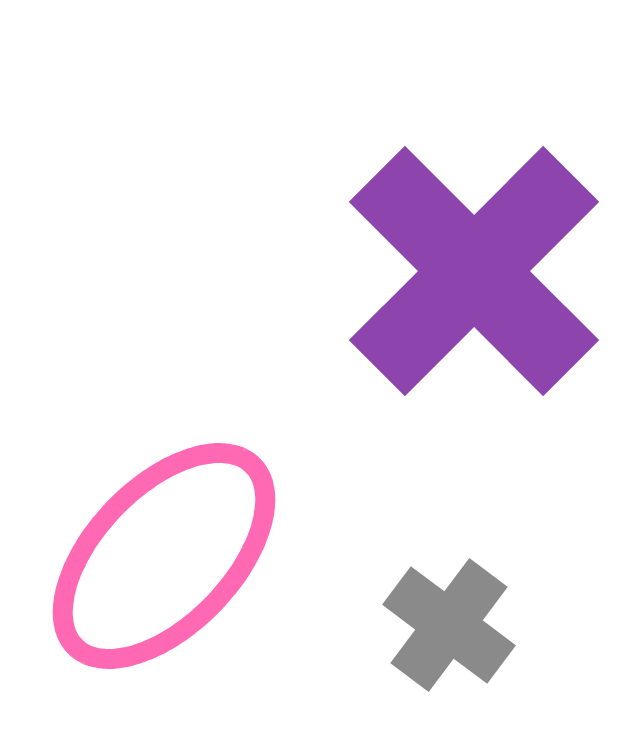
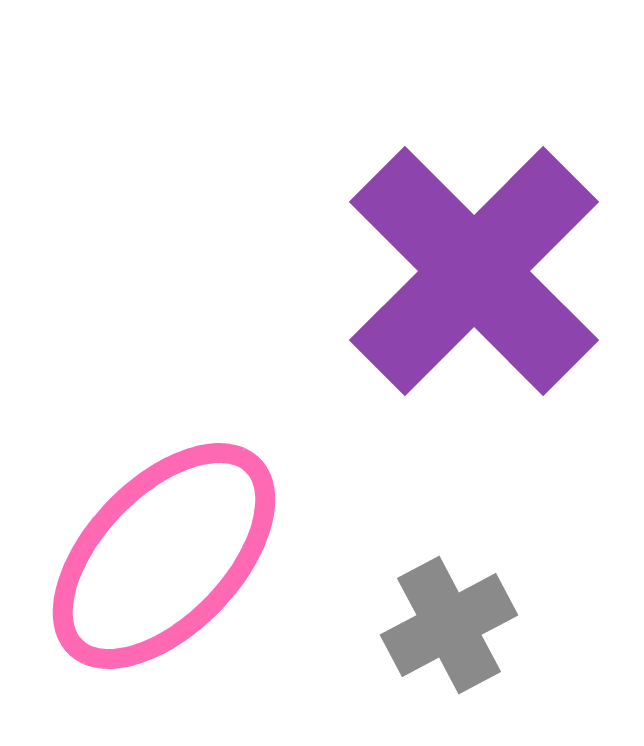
gray cross: rotated 25 degrees clockwise
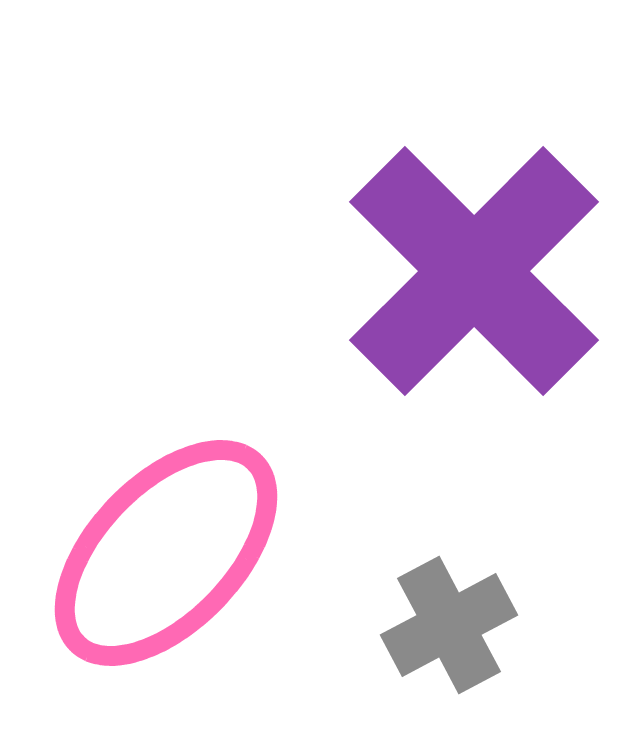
pink ellipse: moved 2 px right, 3 px up
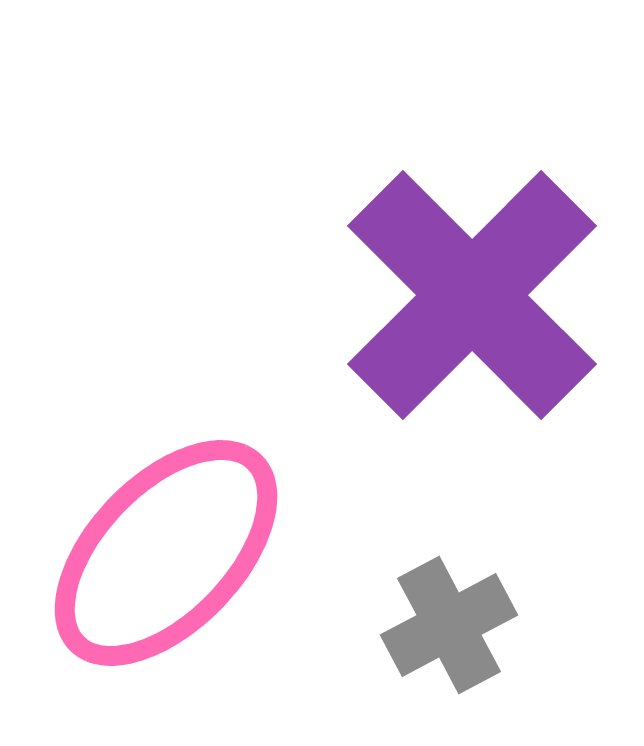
purple cross: moved 2 px left, 24 px down
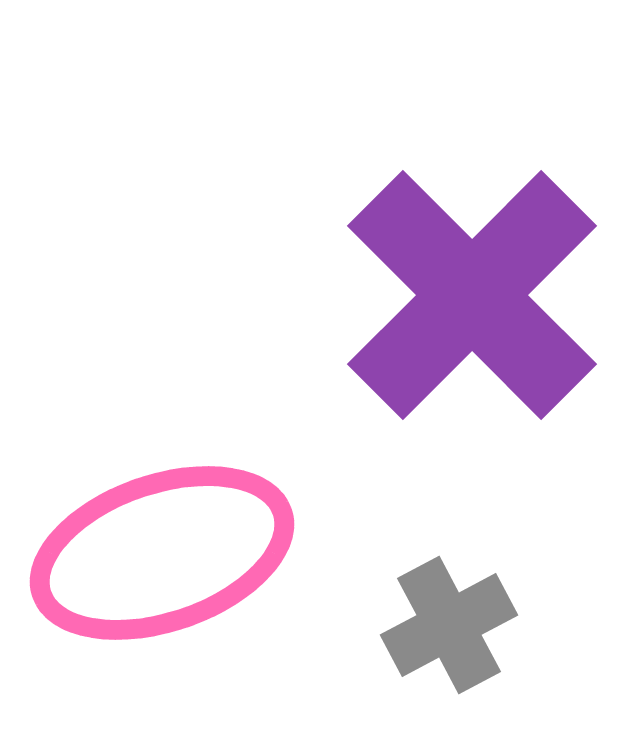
pink ellipse: moved 4 px left; rotated 27 degrees clockwise
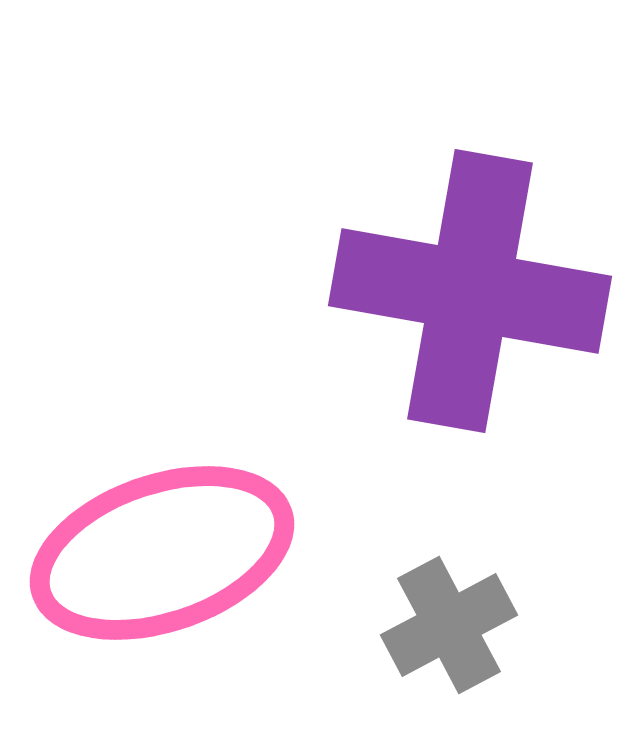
purple cross: moved 2 px left, 4 px up; rotated 35 degrees counterclockwise
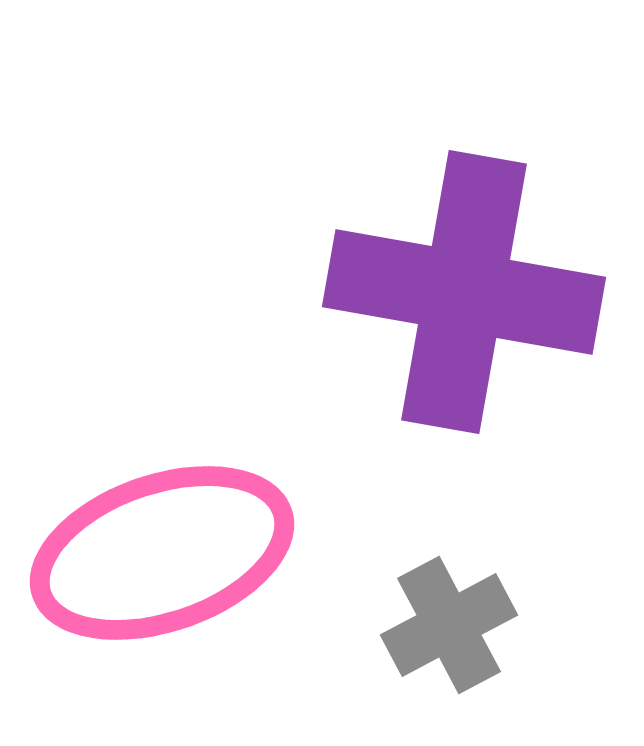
purple cross: moved 6 px left, 1 px down
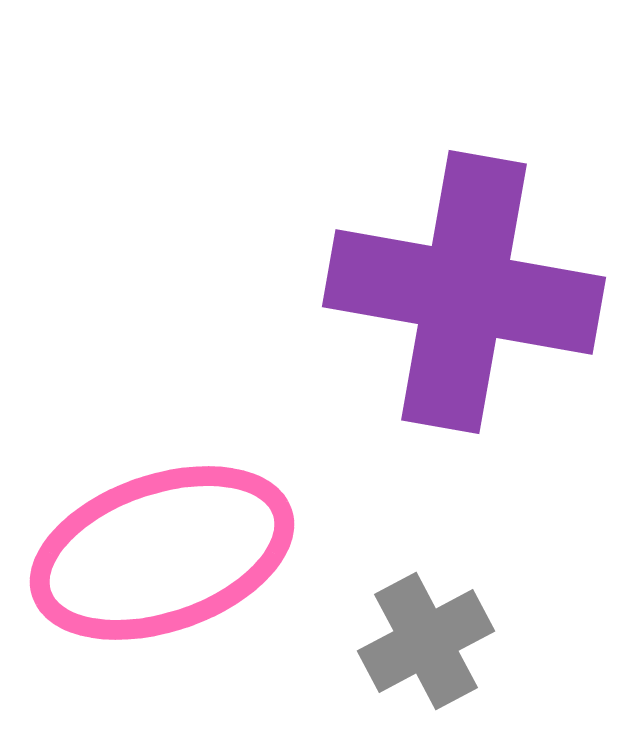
gray cross: moved 23 px left, 16 px down
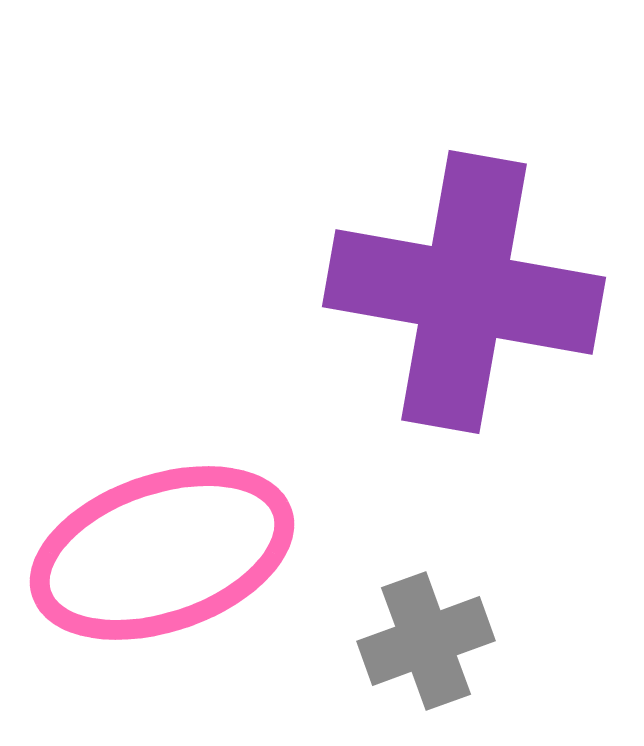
gray cross: rotated 8 degrees clockwise
